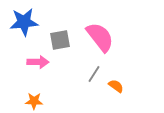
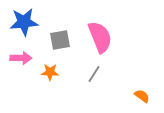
pink semicircle: rotated 16 degrees clockwise
pink arrow: moved 17 px left, 4 px up
orange semicircle: moved 26 px right, 10 px down
orange star: moved 16 px right, 29 px up
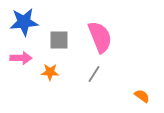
gray square: moved 1 px left; rotated 10 degrees clockwise
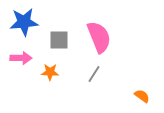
pink semicircle: moved 1 px left
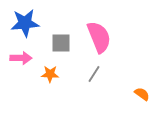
blue star: moved 1 px right, 1 px down
gray square: moved 2 px right, 3 px down
orange star: moved 2 px down
orange semicircle: moved 2 px up
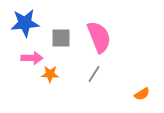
gray square: moved 5 px up
pink arrow: moved 11 px right
orange semicircle: rotated 112 degrees clockwise
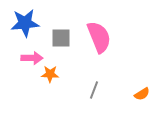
gray line: moved 16 px down; rotated 12 degrees counterclockwise
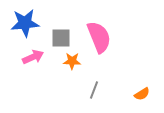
pink arrow: moved 1 px right, 1 px up; rotated 25 degrees counterclockwise
orange star: moved 22 px right, 13 px up
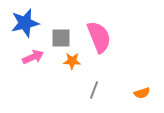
blue star: rotated 8 degrees counterclockwise
orange semicircle: moved 1 px up; rotated 14 degrees clockwise
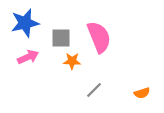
pink arrow: moved 5 px left
gray line: rotated 24 degrees clockwise
